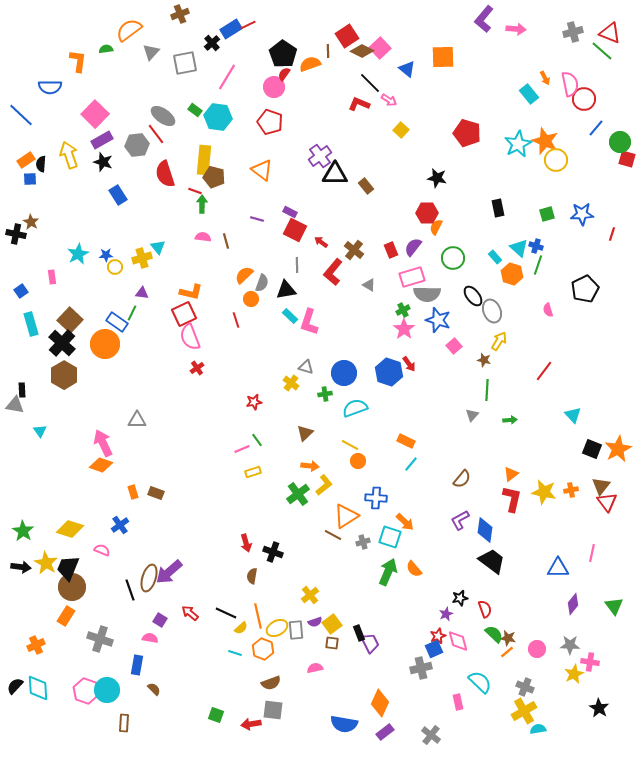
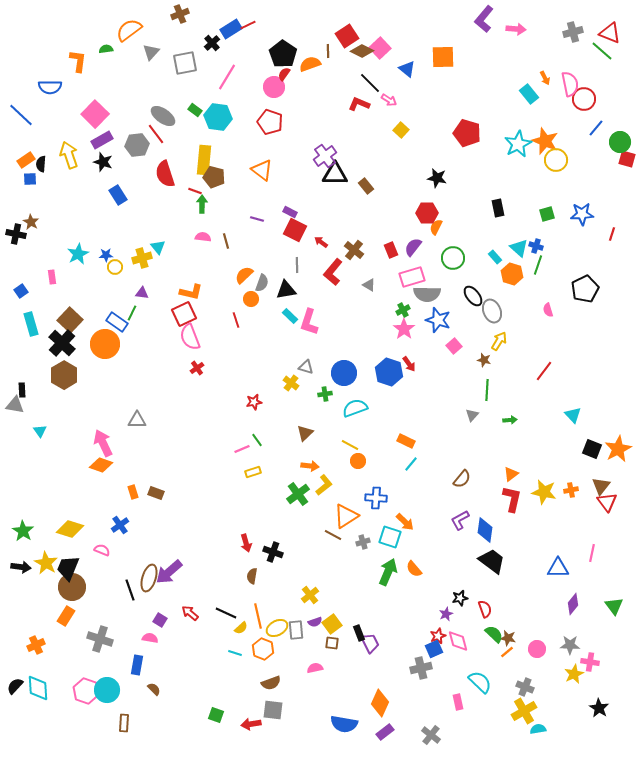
purple cross at (320, 156): moved 5 px right
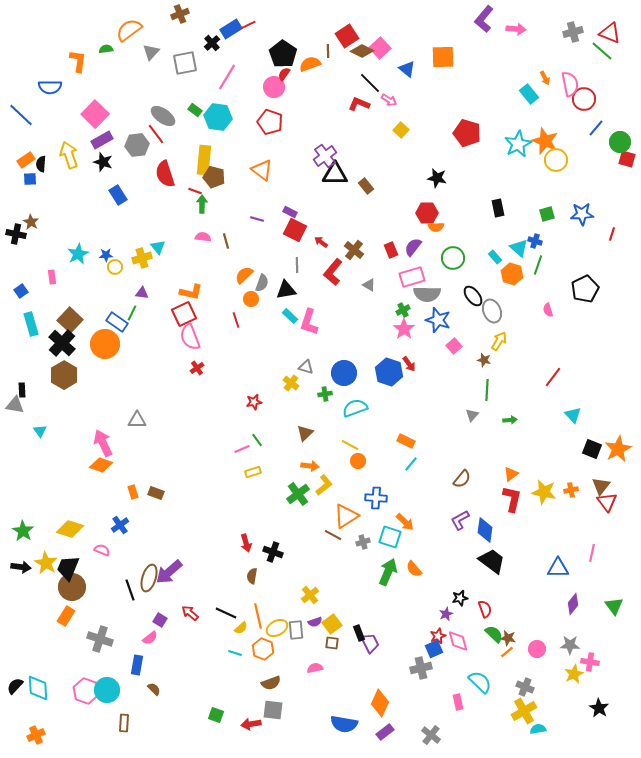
orange semicircle at (436, 227): rotated 119 degrees counterclockwise
blue cross at (536, 246): moved 1 px left, 5 px up
red line at (544, 371): moved 9 px right, 6 px down
pink semicircle at (150, 638): rotated 133 degrees clockwise
orange cross at (36, 645): moved 90 px down
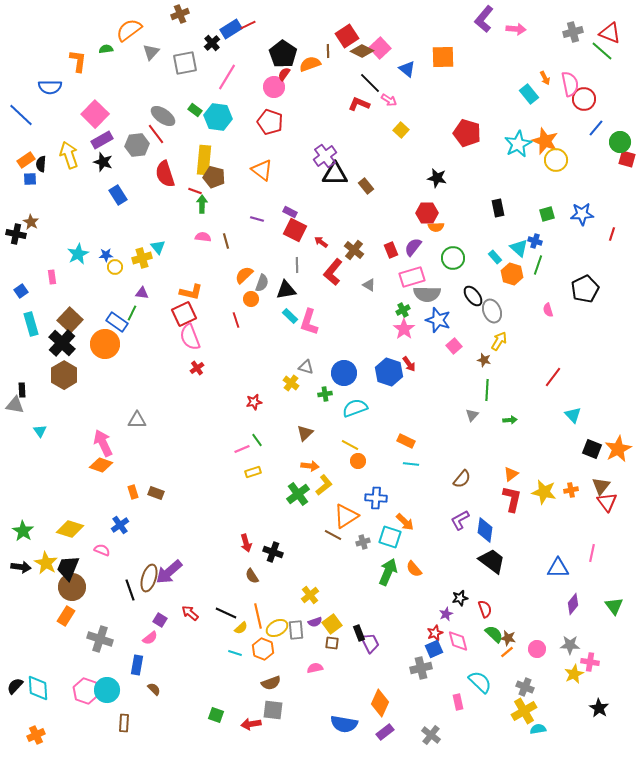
cyan line at (411, 464): rotated 56 degrees clockwise
brown semicircle at (252, 576): rotated 42 degrees counterclockwise
red star at (438, 636): moved 3 px left, 3 px up
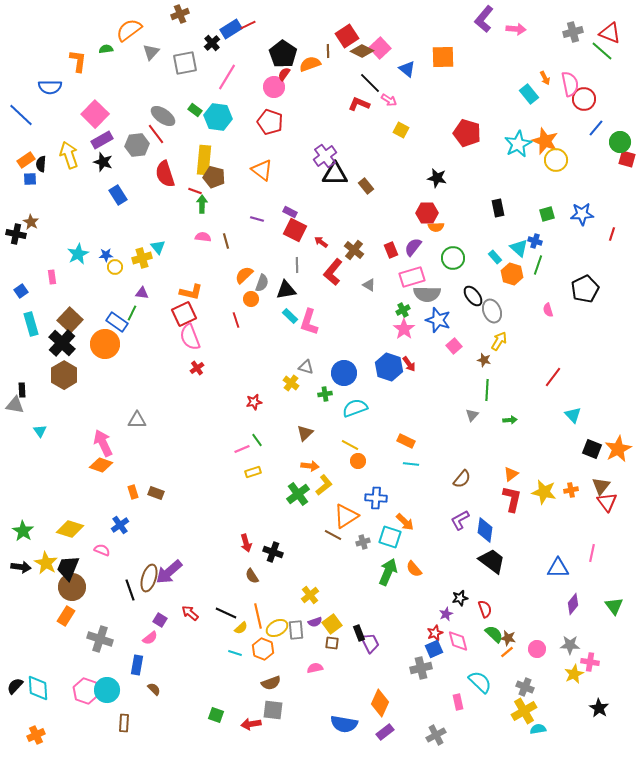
yellow square at (401, 130): rotated 14 degrees counterclockwise
blue hexagon at (389, 372): moved 5 px up
gray cross at (431, 735): moved 5 px right; rotated 24 degrees clockwise
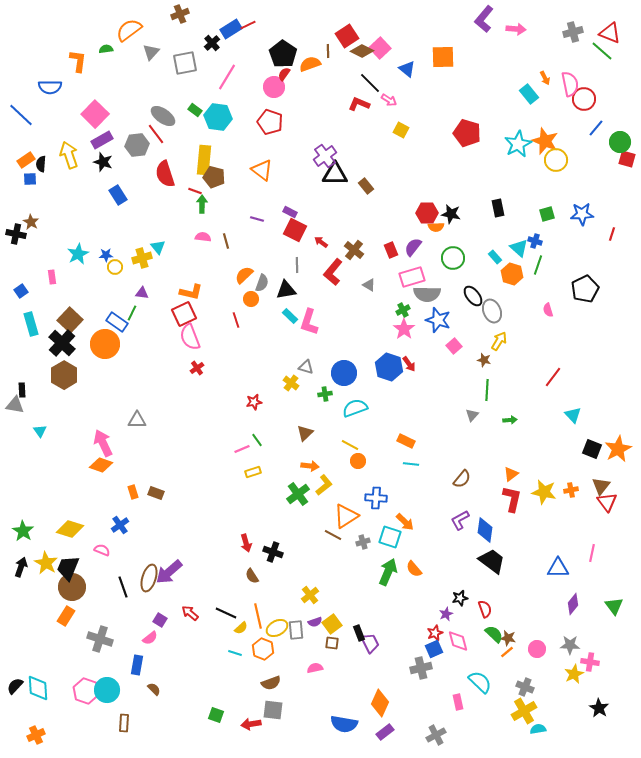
black star at (437, 178): moved 14 px right, 36 px down
black arrow at (21, 567): rotated 78 degrees counterclockwise
black line at (130, 590): moved 7 px left, 3 px up
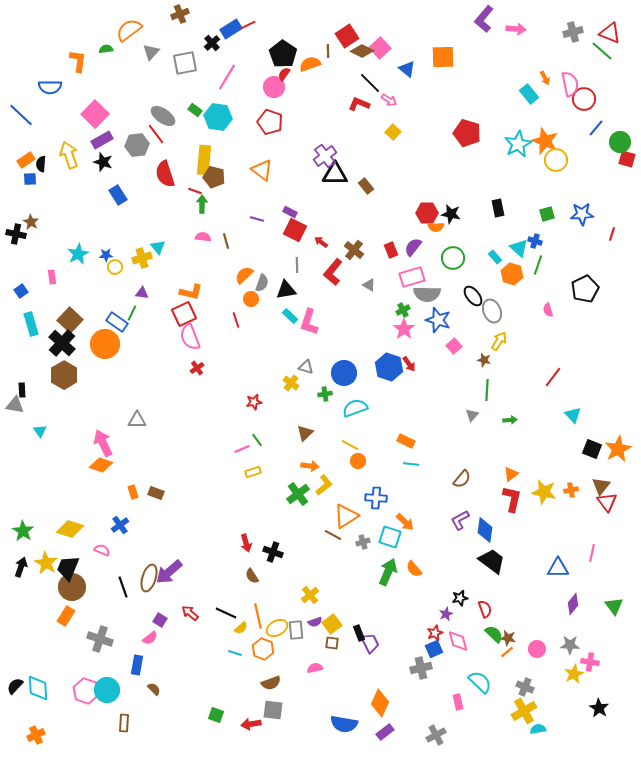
yellow square at (401, 130): moved 8 px left, 2 px down; rotated 14 degrees clockwise
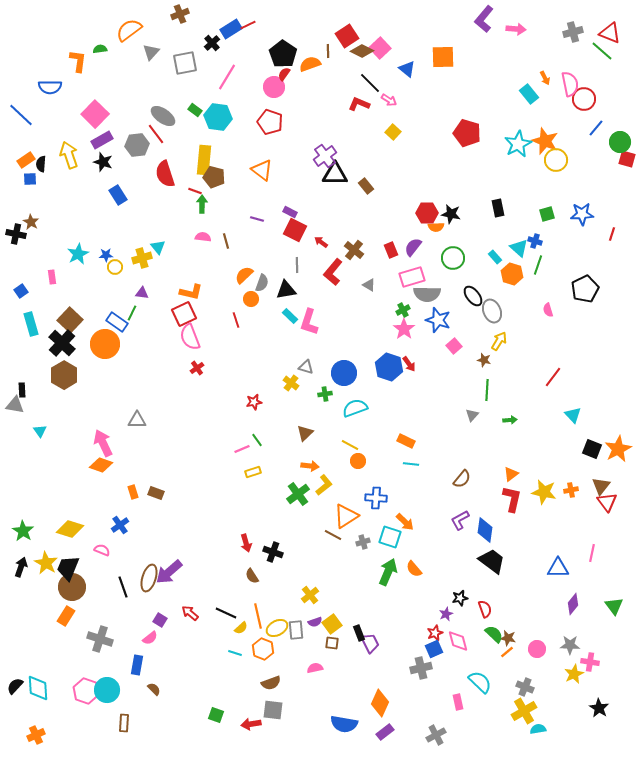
green semicircle at (106, 49): moved 6 px left
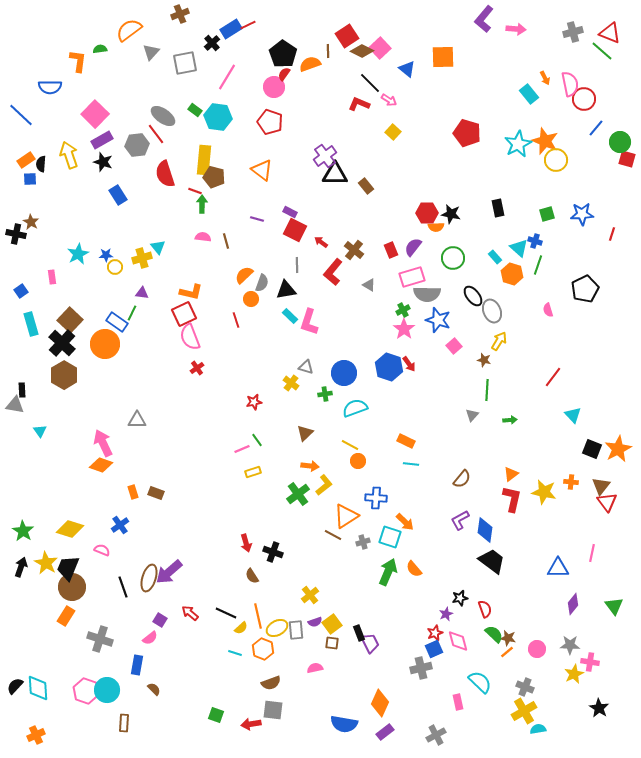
orange cross at (571, 490): moved 8 px up; rotated 16 degrees clockwise
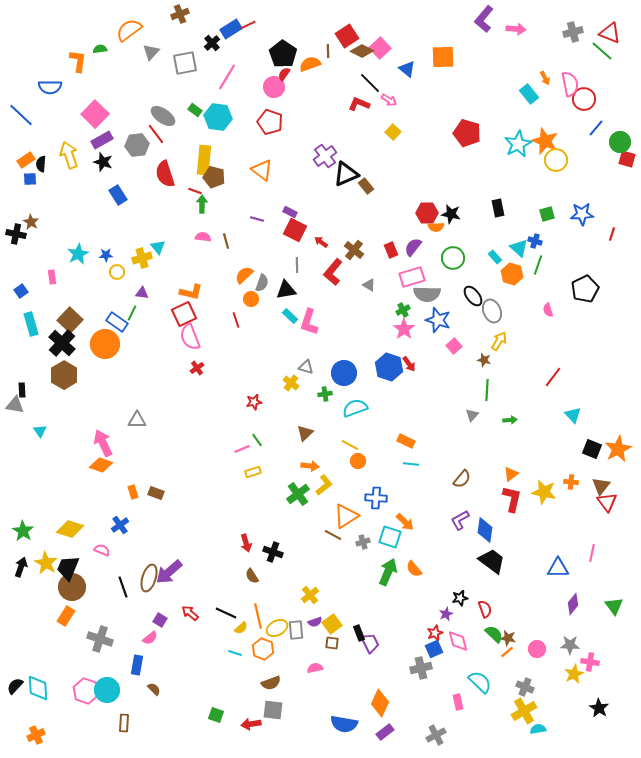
black triangle at (335, 174): moved 11 px right; rotated 24 degrees counterclockwise
yellow circle at (115, 267): moved 2 px right, 5 px down
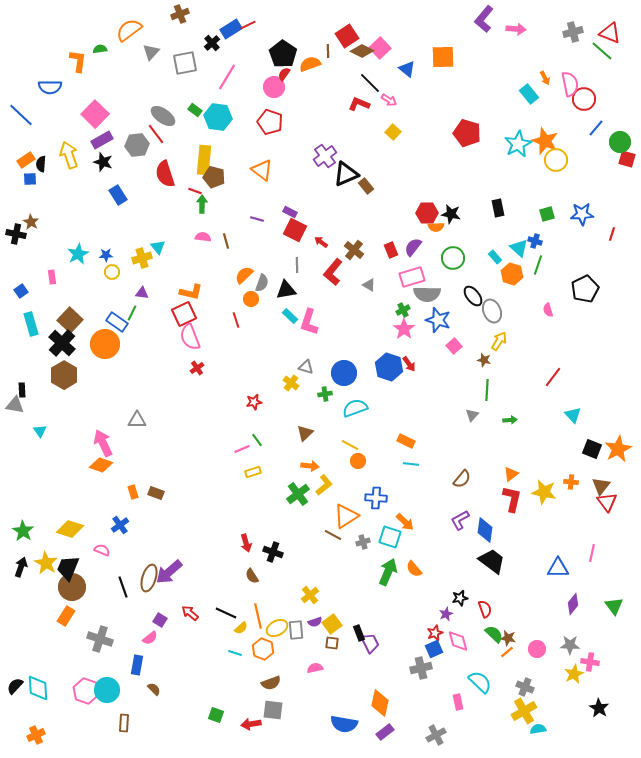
yellow circle at (117, 272): moved 5 px left
orange diamond at (380, 703): rotated 12 degrees counterclockwise
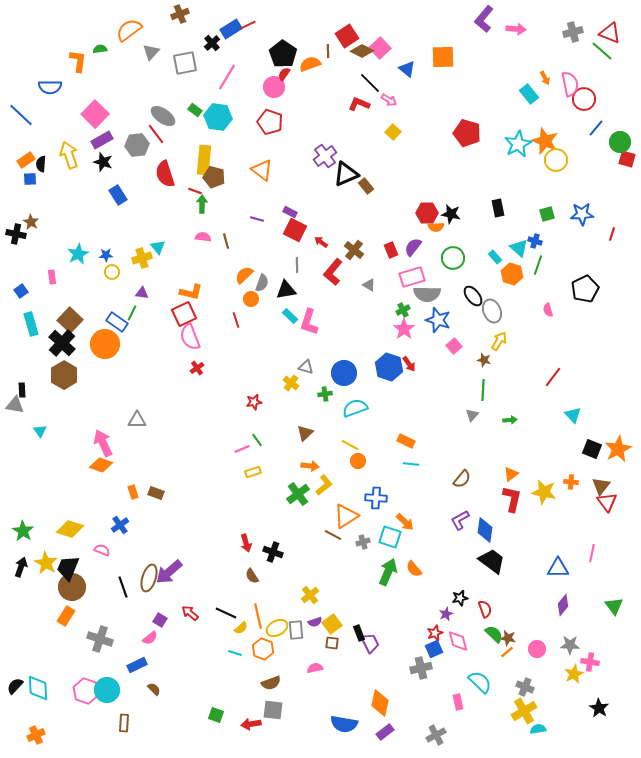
green line at (487, 390): moved 4 px left
purple diamond at (573, 604): moved 10 px left, 1 px down
blue rectangle at (137, 665): rotated 54 degrees clockwise
